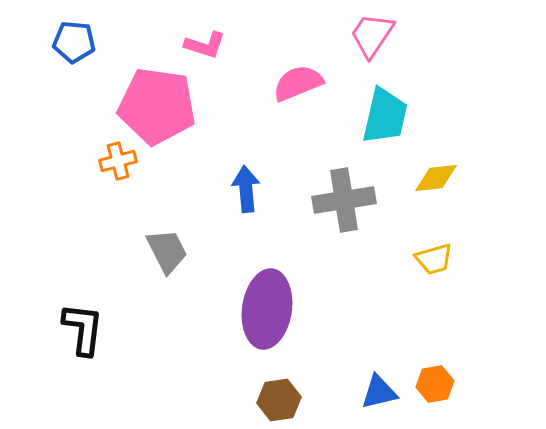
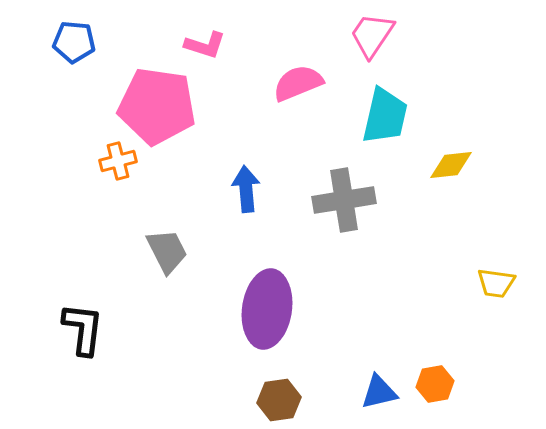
yellow diamond: moved 15 px right, 13 px up
yellow trapezoid: moved 62 px right, 24 px down; rotated 24 degrees clockwise
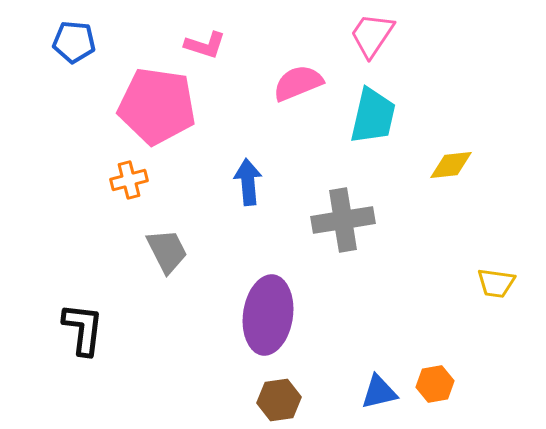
cyan trapezoid: moved 12 px left
orange cross: moved 11 px right, 19 px down
blue arrow: moved 2 px right, 7 px up
gray cross: moved 1 px left, 20 px down
purple ellipse: moved 1 px right, 6 px down
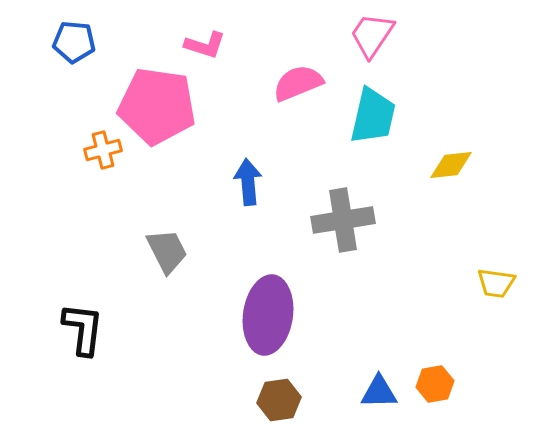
orange cross: moved 26 px left, 30 px up
blue triangle: rotated 12 degrees clockwise
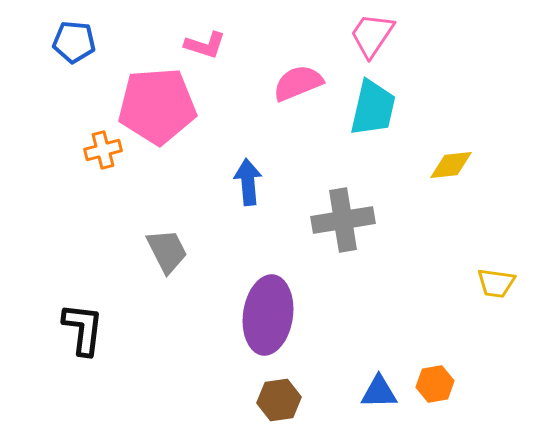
pink pentagon: rotated 12 degrees counterclockwise
cyan trapezoid: moved 8 px up
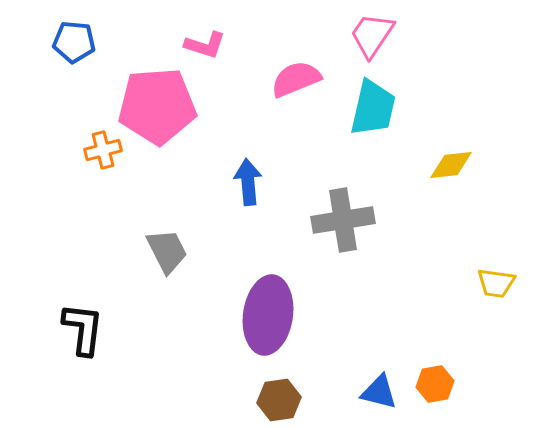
pink semicircle: moved 2 px left, 4 px up
blue triangle: rotated 15 degrees clockwise
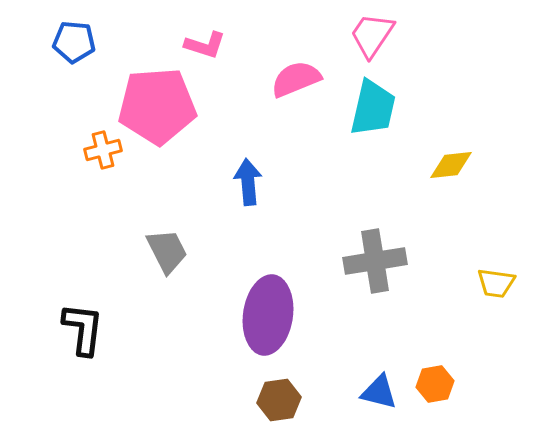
gray cross: moved 32 px right, 41 px down
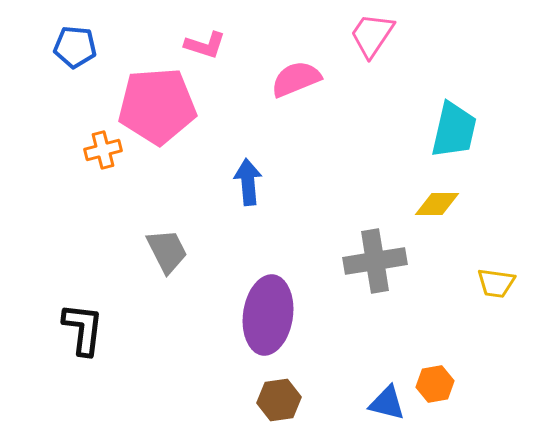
blue pentagon: moved 1 px right, 5 px down
cyan trapezoid: moved 81 px right, 22 px down
yellow diamond: moved 14 px left, 39 px down; rotated 6 degrees clockwise
blue triangle: moved 8 px right, 11 px down
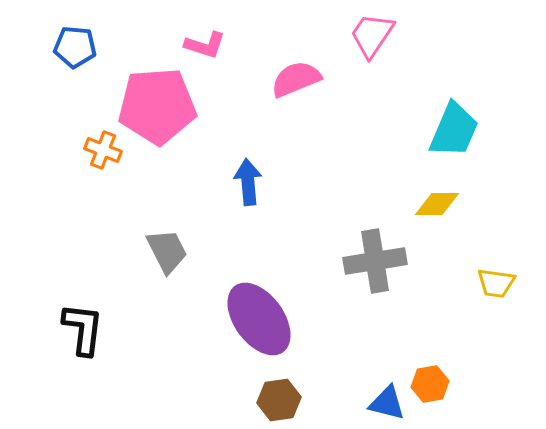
cyan trapezoid: rotated 10 degrees clockwise
orange cross: rotated 36 degrees clockwise
purple ellipse: moved 9 px left, 4 px down; rotated 44 degrees counterclockwise
orange hexagon: moved 5 px left
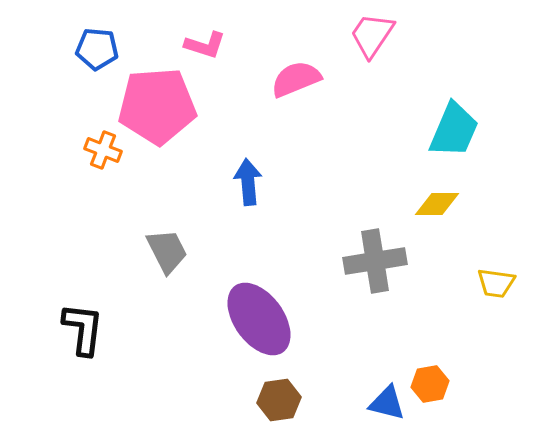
blue pentagon: moved 22 px right, 2 px down
